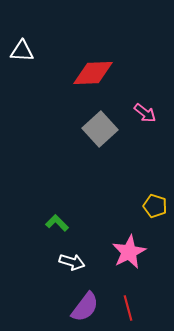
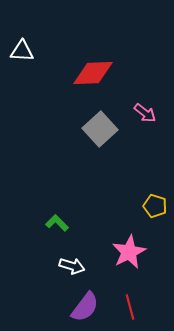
white arrow: moved 4 px down
red line: moved 2 px right, 1 px up
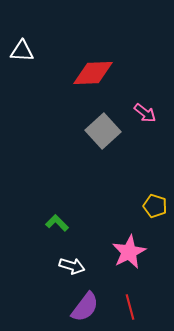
gray square: moved 3 px right, 2 px down
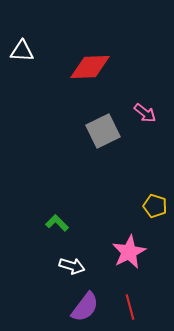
red diamond: moved 3 px left, 6 px up
gray square: rotated 16 degrees clockwise
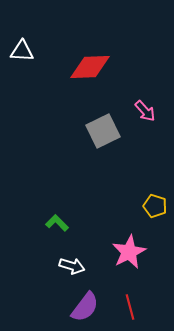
pink arrow: moved 2 px up; rotated 10 degrees clockwise
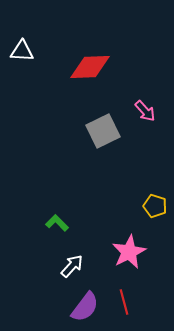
white arrow: rotated 65 degrees counterclockwise
red line: moved 6 px left, 5 px up
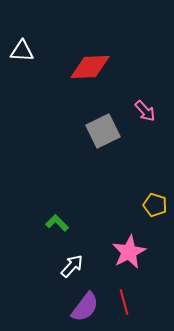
yellow pentagon: moved 1 px up
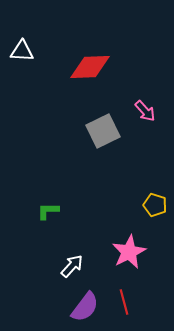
green L-shape: moved 9 px left, 12 px up; rotated 45 degrees counterclockwise
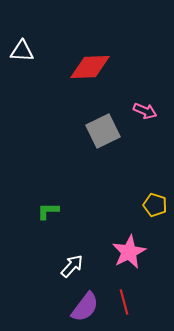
pink arrow: rotated 25 degrees counterclockwise
